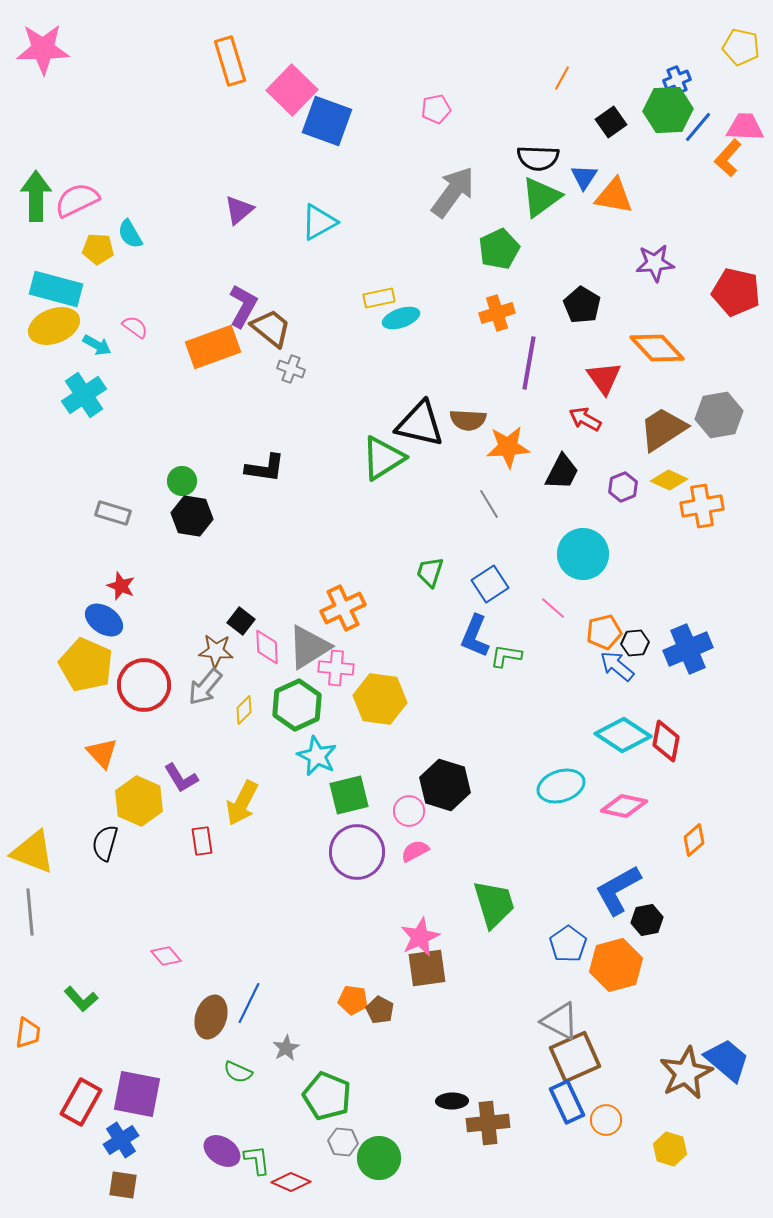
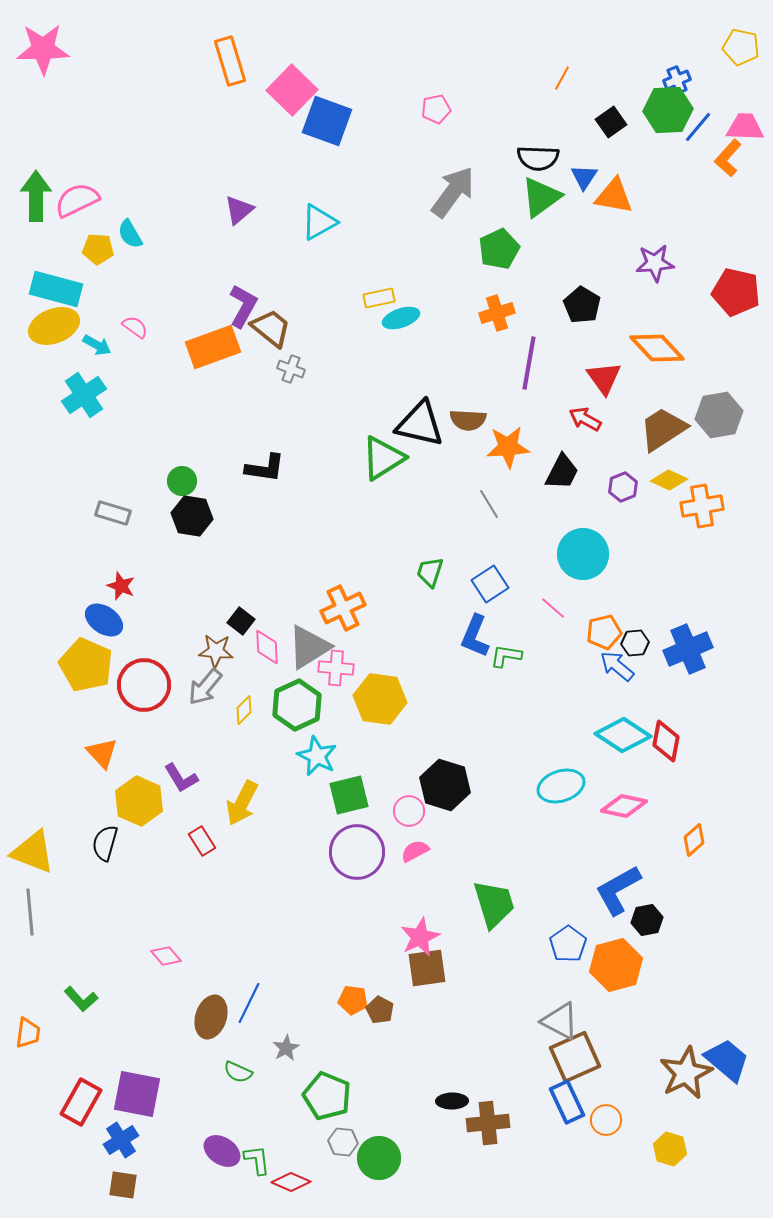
red rectangle at (202, 841): rotated 24 degrees counterclockwise
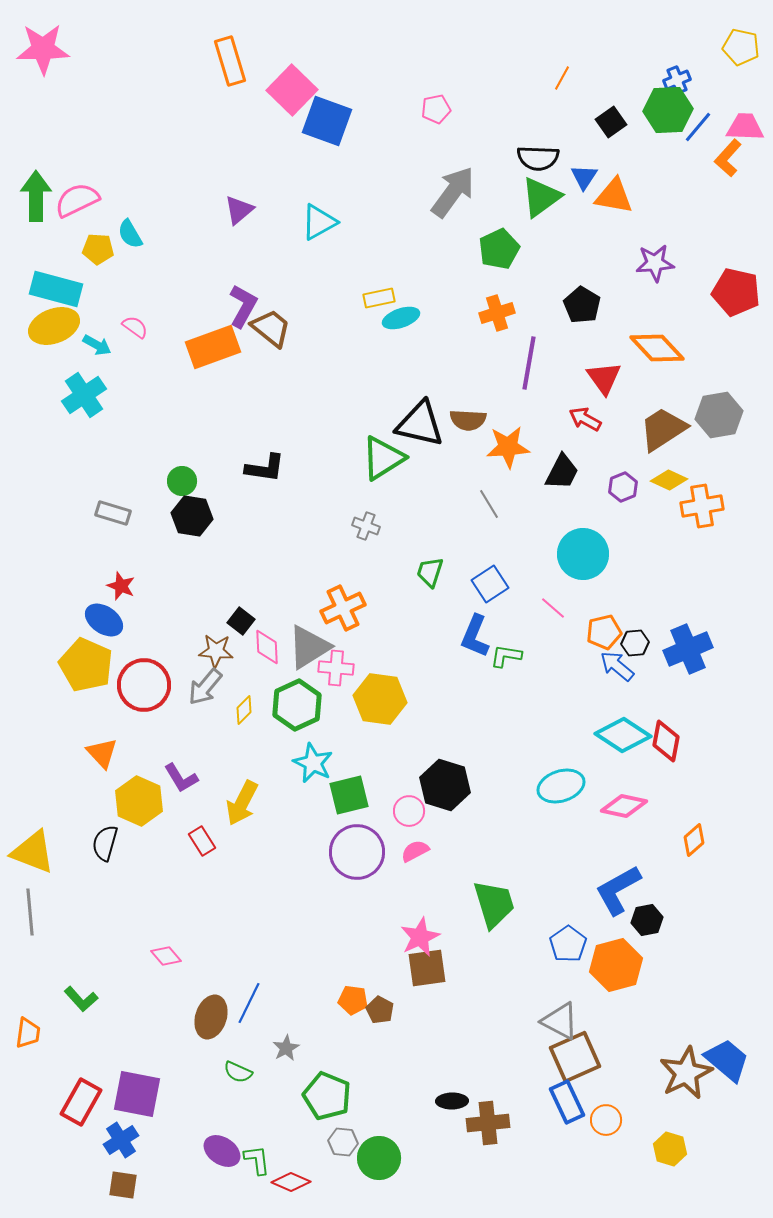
gray cross at (291, 369): moved 75 px right, 157 px down
cyan star at (317, 756): moved 4 px left, 7 px down
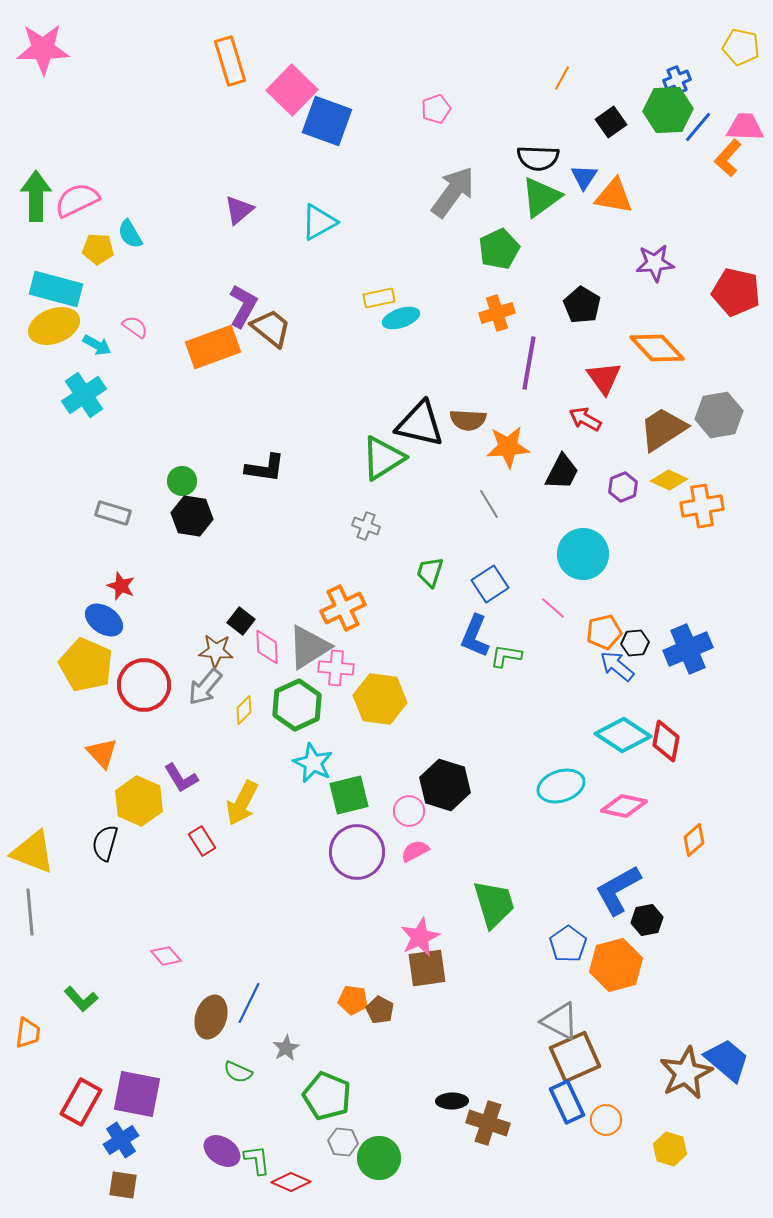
pink pentagon at (436, 109): rotated 8 degrees counterclockwise
brown cross at (488, 1123): rotated 24 degrees clockwise
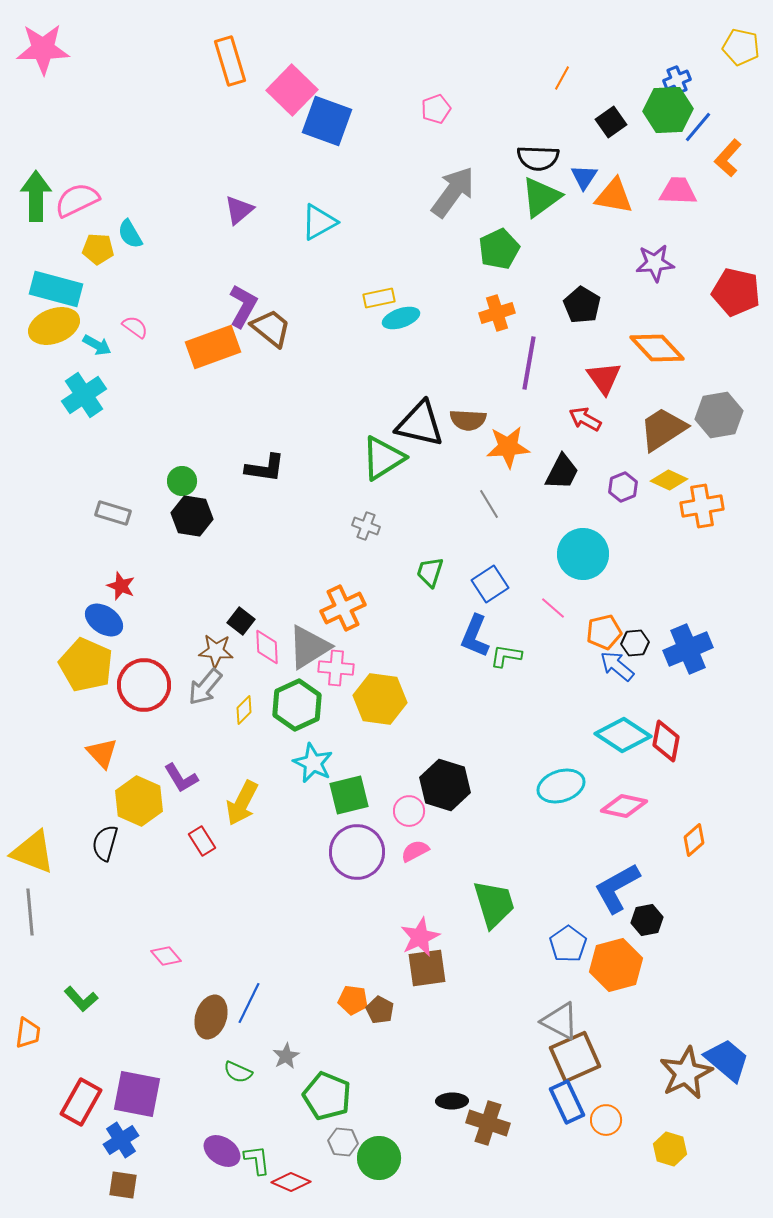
pink trapezoid at (745, 127): moved 67 px left, 64 px down
blue L-shape at (618, 890): moved 1 px left, 2 px up
gray star at (286, 1048): moved 8 px down
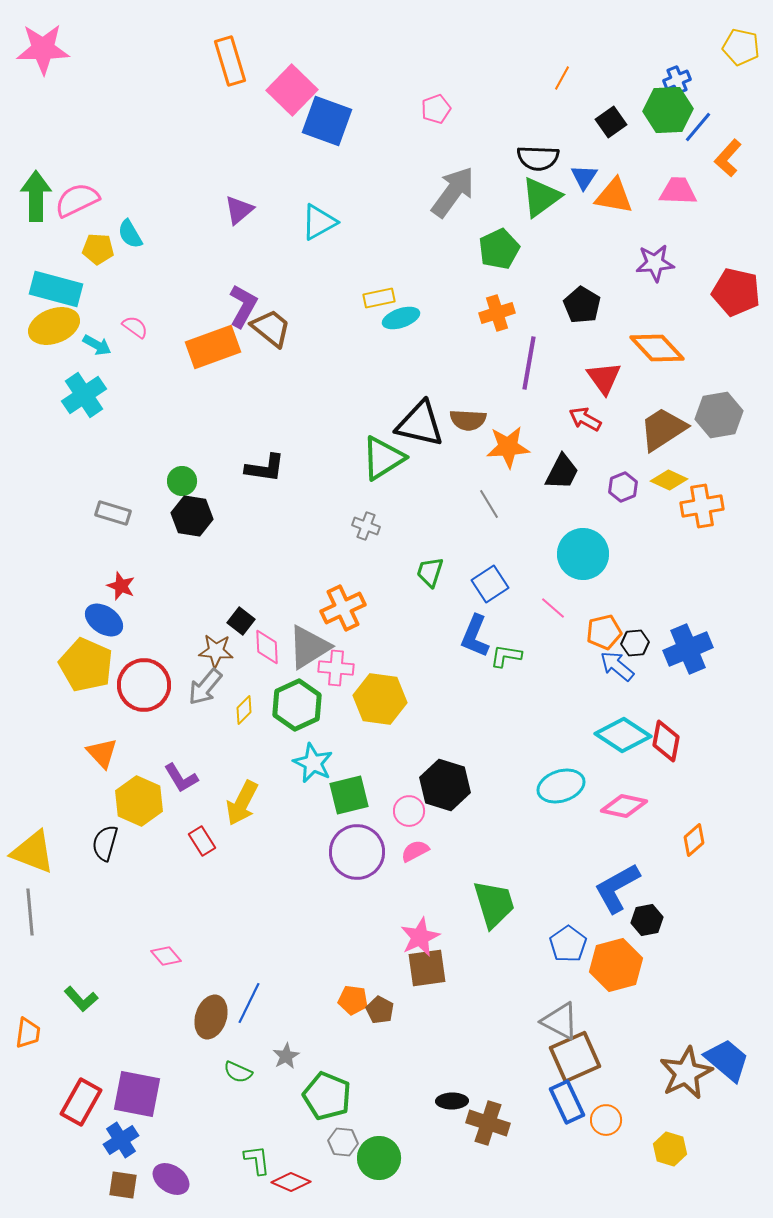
purple ellipse at (222, 1151): moved 51 px left, 28 px down
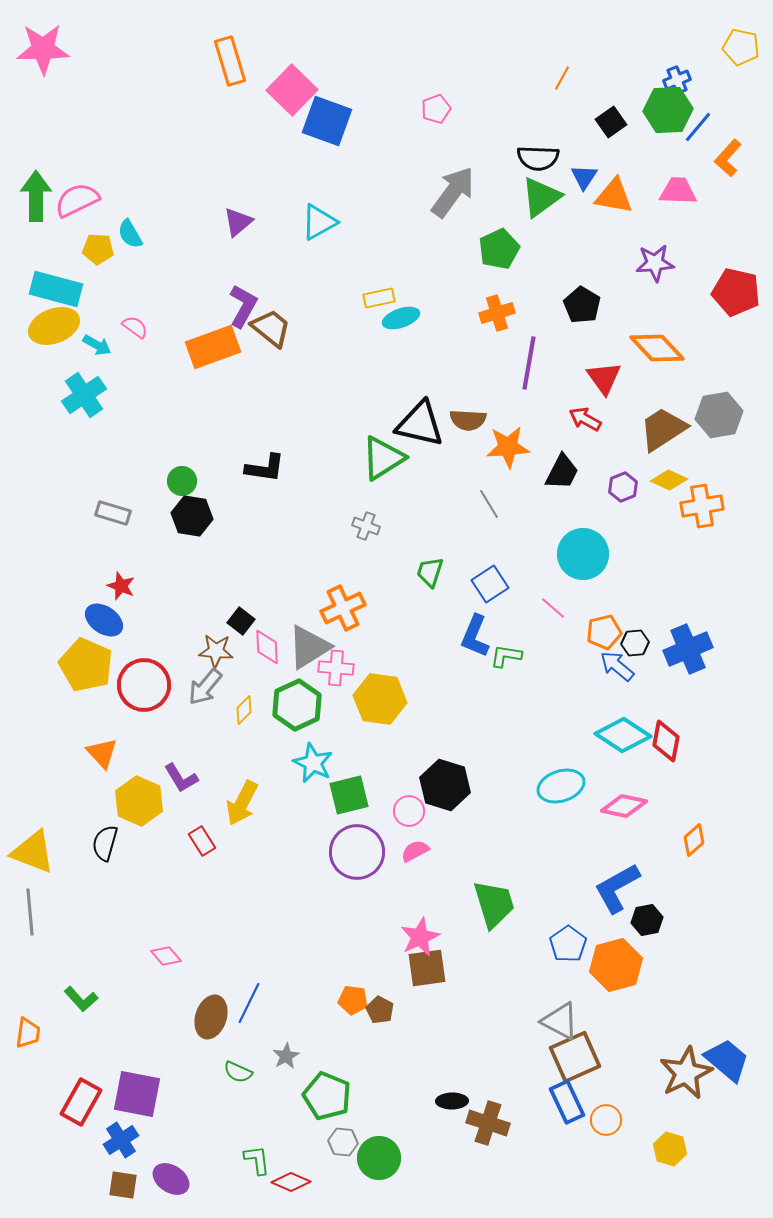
purple triangle at (239, 210): moved 1 px left, 12 px down
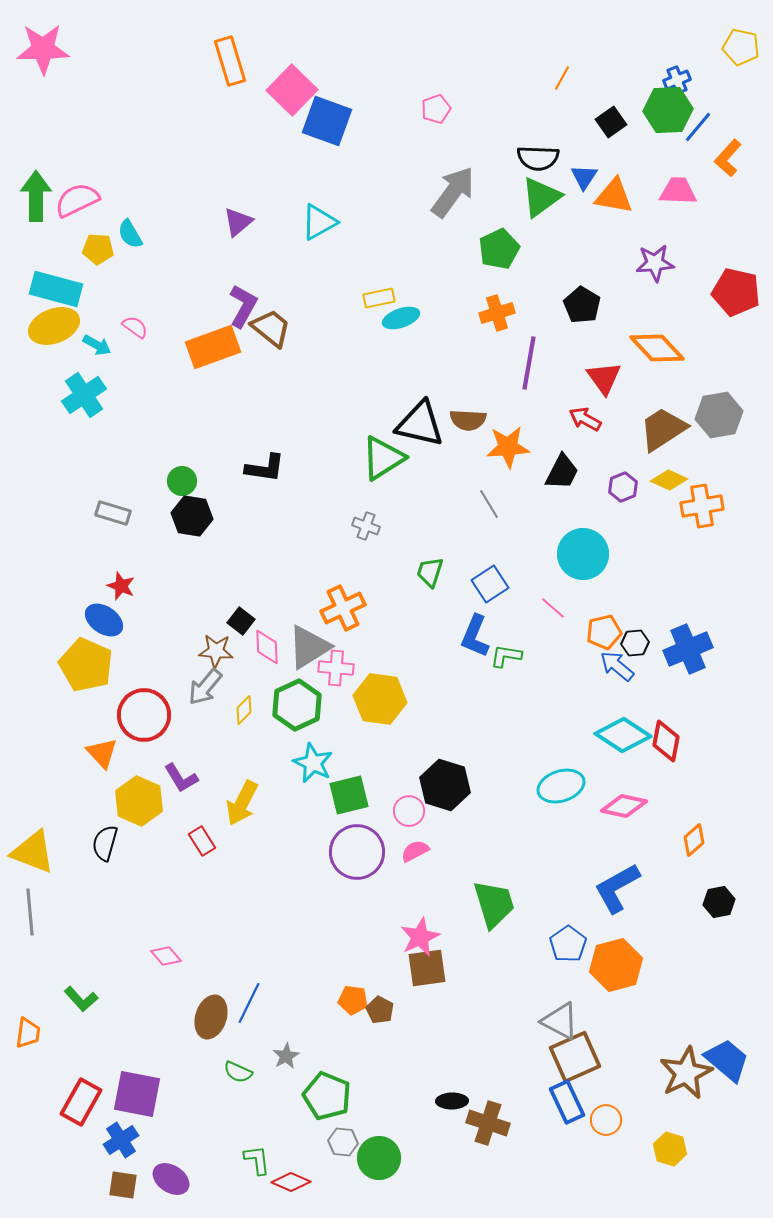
red circle at (144, 685): moved 30 px down
black hexagon at (647, 920): moved 72 px right, 18 px up
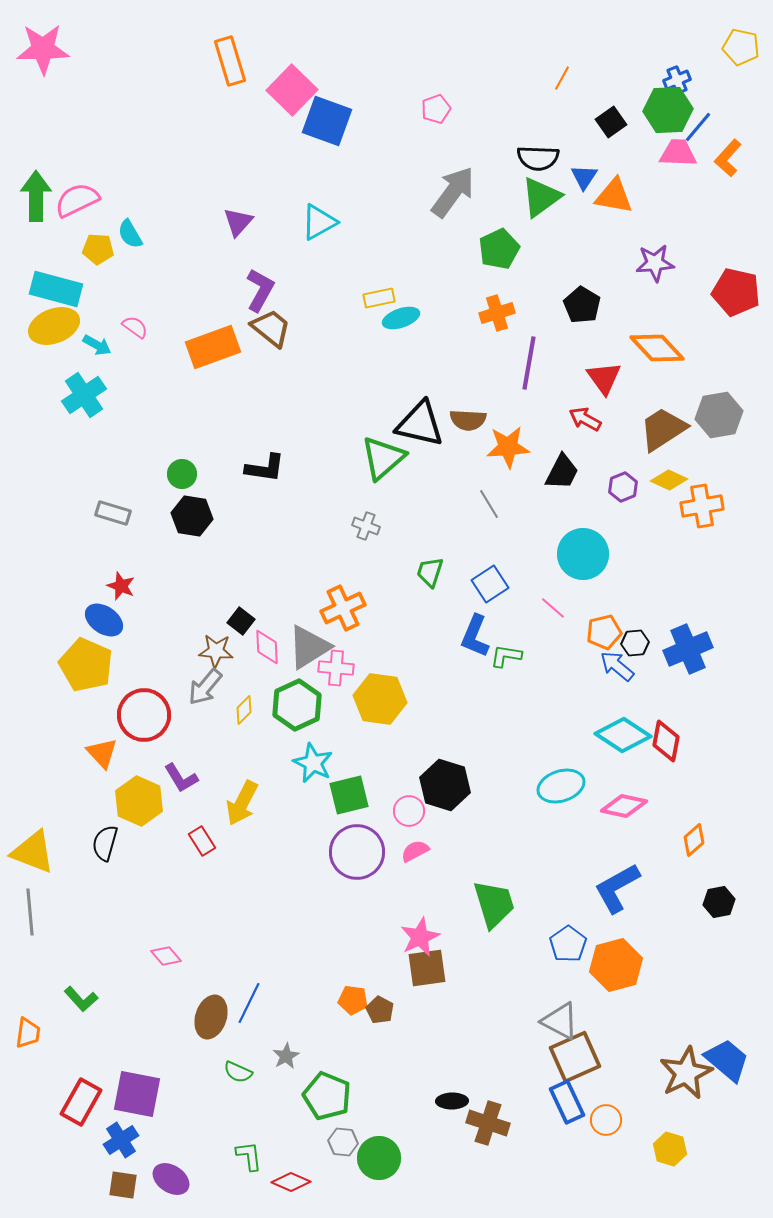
pink trapezoid at (678, 191): moved 38 px up
purple triangle at (238, 222): rotated 8 degrees counterclockwise
purple L-shape at (243, 306): moved 17 px right, 16 px up
green triangle at (383, 458): rotated 9 degrees counterclockwise
green circle at (182, 481): moved 7 px up
green L-shape at (257, 1160): moved 8 px left, 4 px up
